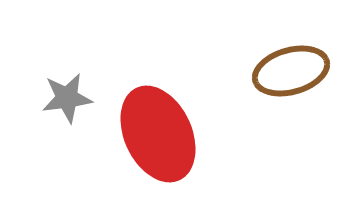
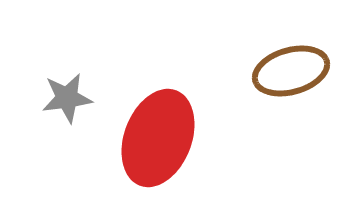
red ellipse: moved 4 px down; rotated 46 degrees clockwise
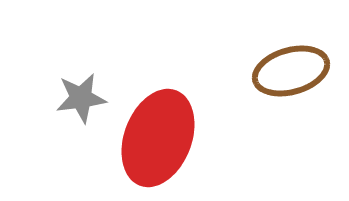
gray star: moved 14 px right
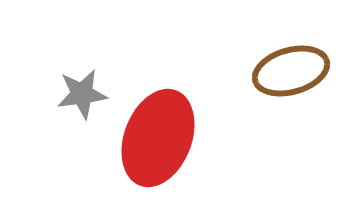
gray star: moved 1 px right, 4 px up
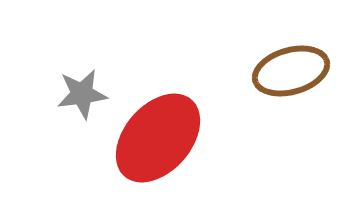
red ellipse: rotated 20 degrees clockwise
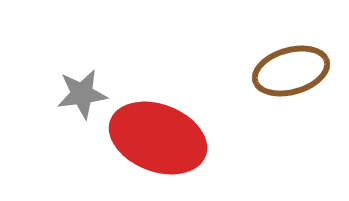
red ellipse: rotated 70 degrees clockwise
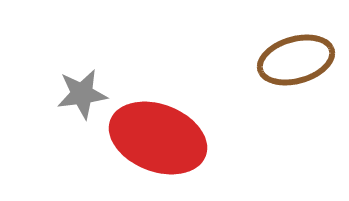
brown ellipse: moved 5 px right, 11 px up
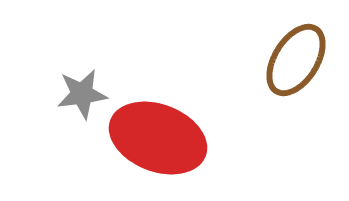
brown ellipse: rotated 42 degrees counterclockwise
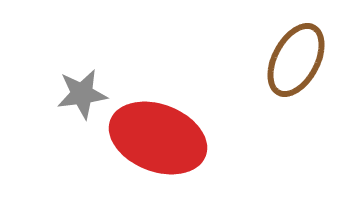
brown ellipse: rotated 4 degrees counterclockwise
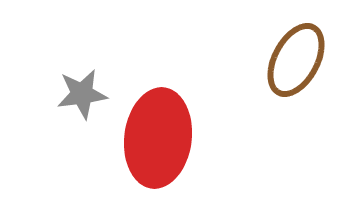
red ellipse: rotated 76 degrees clockwise
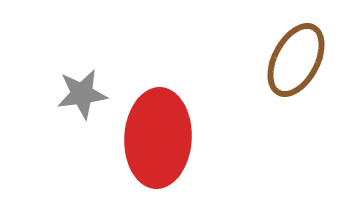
red ellipse: rotated 4 degrees counterclockwise
